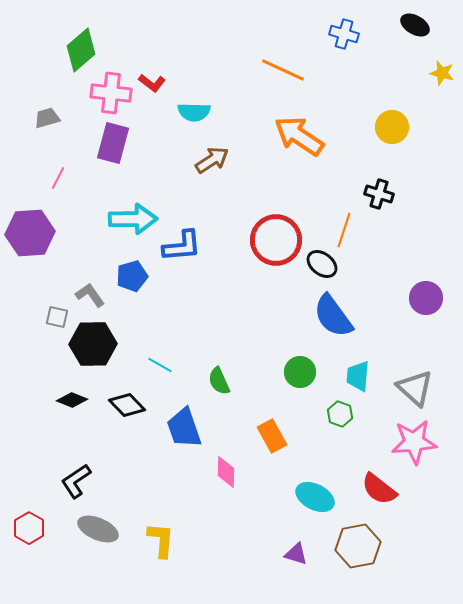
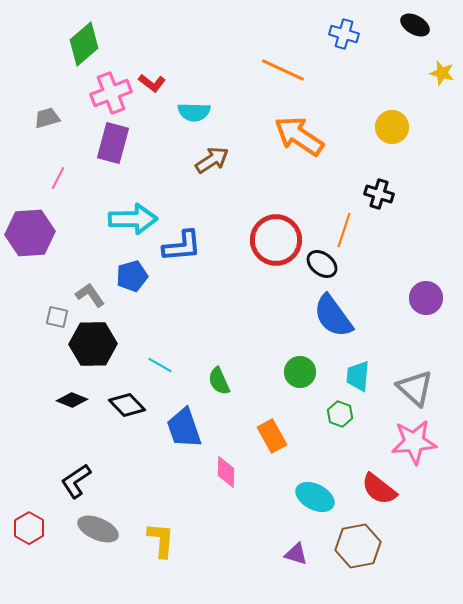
green diamond at (81, 50): moved 3 px right, 6 px up
pink cross at (111, 93): rotated 27 degrees counterclockwise
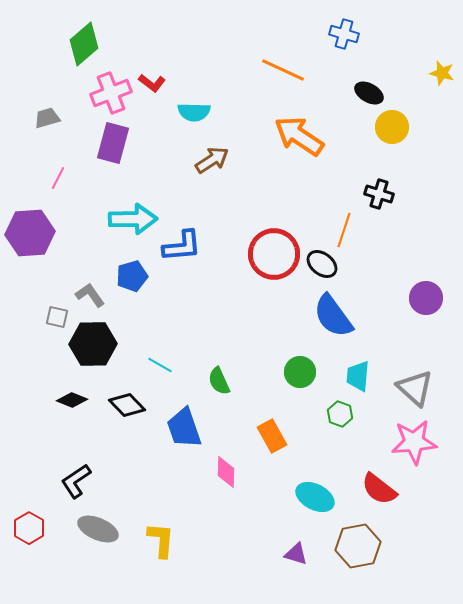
black ellipse at (415, 25): moved 46 px left, 68 px down
red circle at (276, 240): moved 2 px left, 14 px down
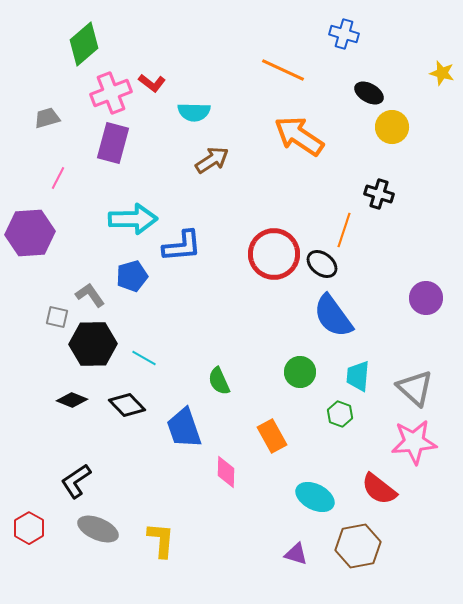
cyan line at (160, 365): moved 16 px left, 7 px up
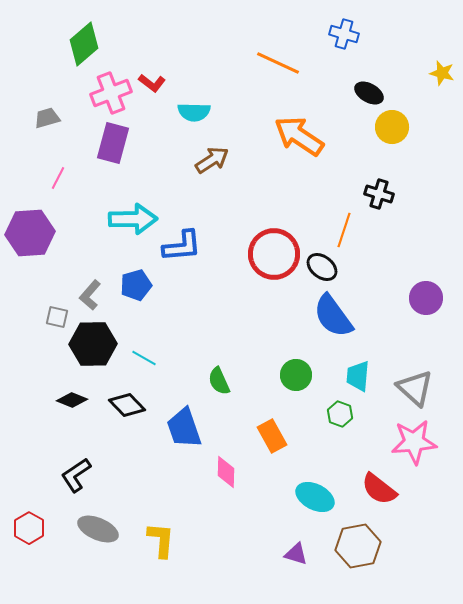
orange line at (283, 70): moved 5 px left, 7 px up
black ellipse at (322, 264): moved 3 px down
blue pentagon at (132, 276): moved 4 px right, 9 px down
gray L-shape at (90, 295): rotated 104 degrees counterclockwise
green circle at (300, 372): moved 4 px left, 3 px down
black L-shape at (76, 481): moved 6 px up
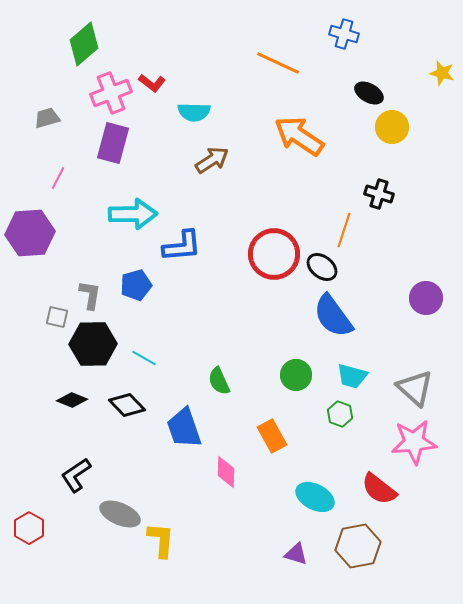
cyan arrow at (133, 219): moved 5 px up
gray L-shape at (90, 295): rotated 148 degrees clockwise
cyan trapezoid at (358, 376): moved 6 px left; rotated 80 degrees counterclockwise
gray ellipse at (98, 529): moved 22 px right, 15 px up
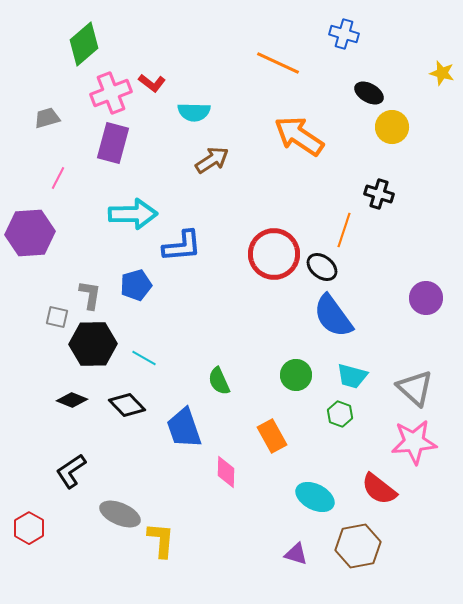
black L-shape at (76, 475): moved 5 px left, 4 px up
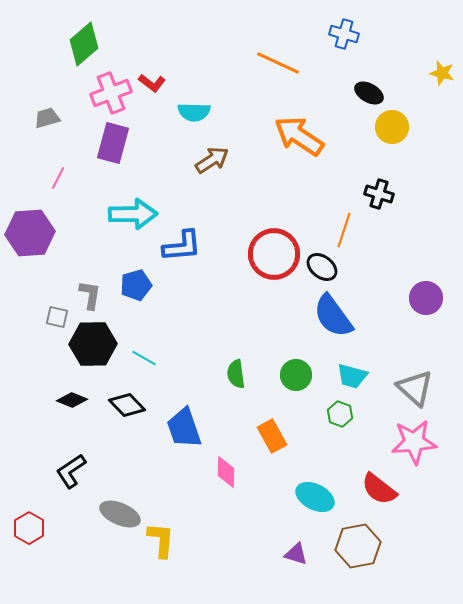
green semicircle at (219, 381): moved 17 px right, 7 px up; rotated 16 degrees clockwise
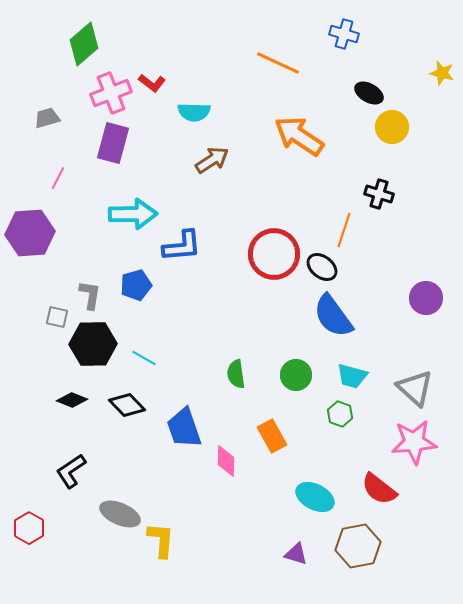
pink diamond at (226, 472): moved 11 px up
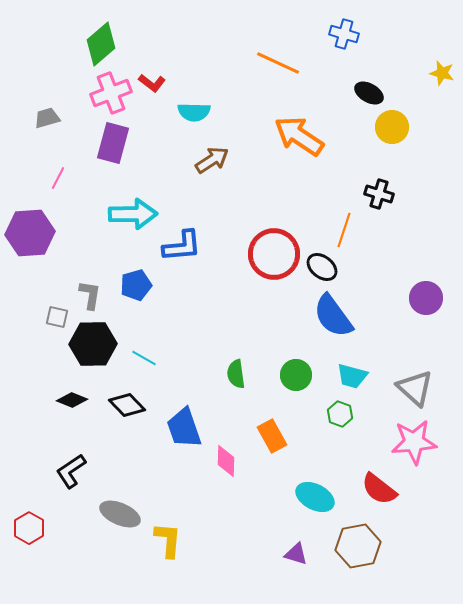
green diamond at (84, 44): moved 17 px right
yellow L-shape at (161, 540): moved 7 px right
